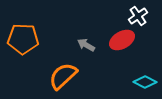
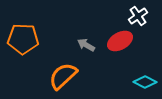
red ellipse: moved 2 px left, 1 px down
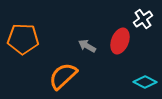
white cross: moved 5 px right, 3 px down
red ellipse: rotated 40 degrees counterclockwise
gray arrow: moved 1 px right, 1 px down
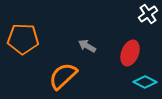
white cross: moved 5 px right, 5 px up
red ellipse: moved 10 px right, 12 px down
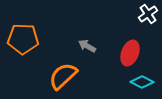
cyan diamond: moved 3 px left
